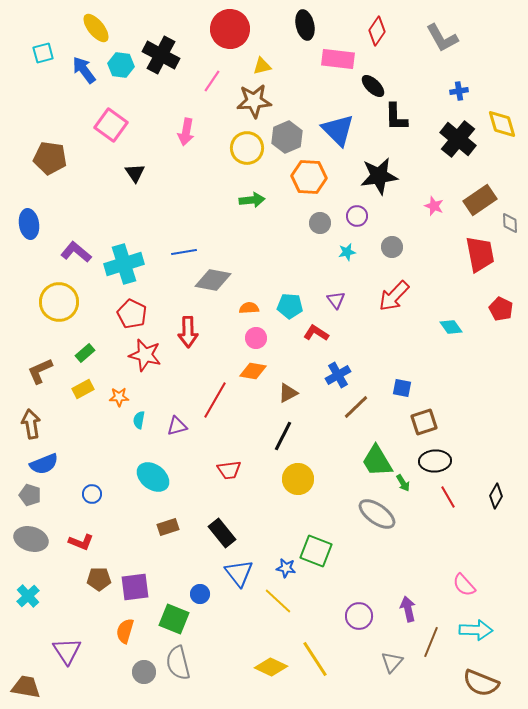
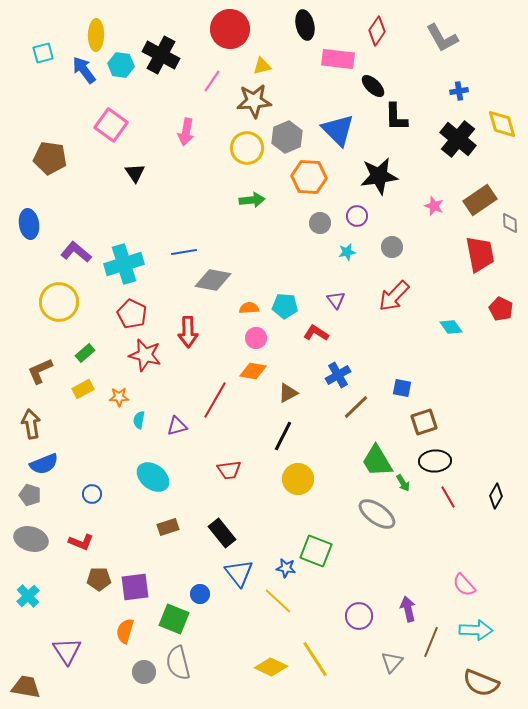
yellow ellipse at (96, 28): moved 7 px down; rotated 40 degrees clockwise
cyan pentagon at (290, 306): moved 5 px left
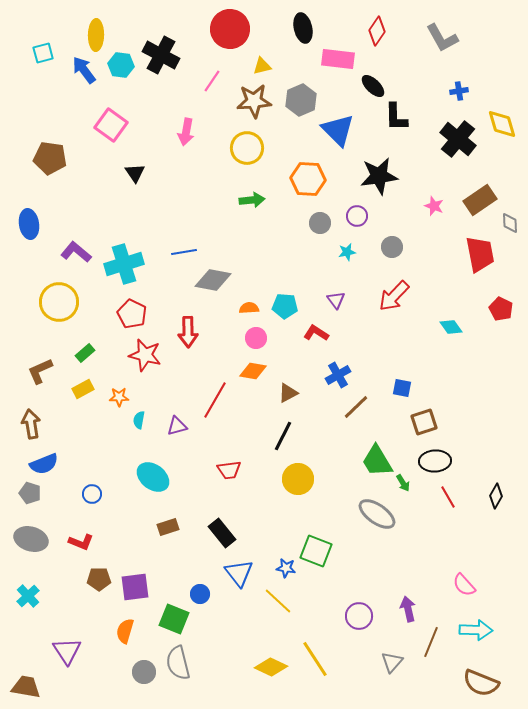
black ellipse at (305, 25): moved 2 px left, 3 px down
gray hexagon at (287, 137): moved 14 px right, 37 px up
orange hexagon at (309, 177): moved 1 px left, 2 px down
gray pentagon at (30, 495): moved 2 px up
